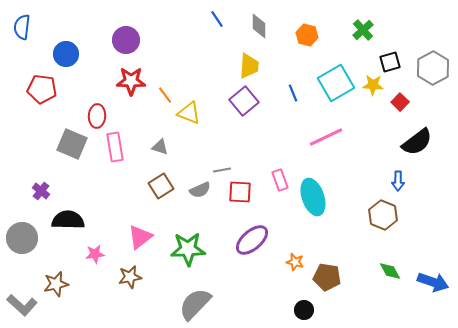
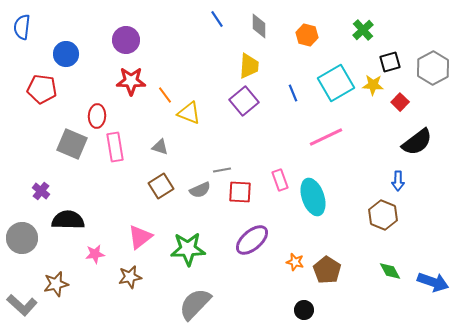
brown pentagon at (327, 277): moved 7 px up; rotated 24 degrees clockwise
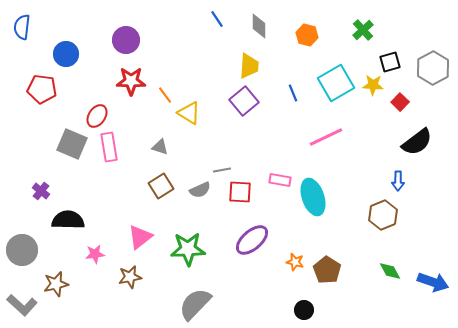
yellow triangle at (189, 113): rotated 10 degrees clockwise
red ellipse at (97, 116): rotated 30 degrees clockwise
pink rectangle at (115, 147): moved 6 px left
pink rectangle at (280, 180): rotated 60 degrees counterclockwise
brown hexagon at (383, 215): rotated 16 degrees clockwise
gray circle at (22, 238): moved 12 px down
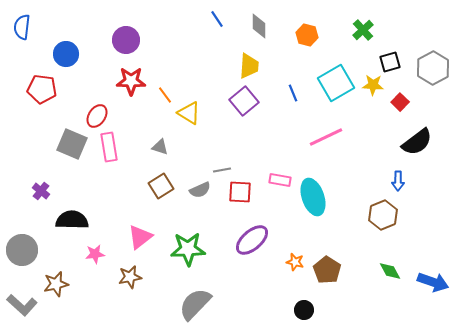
black semicircle at (68, 220): moved 4 px right
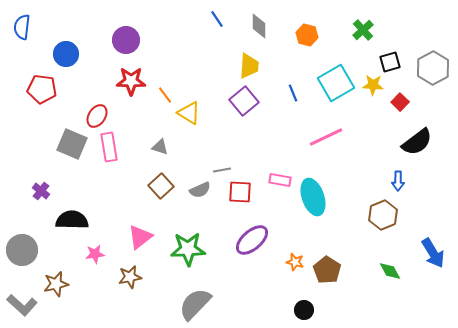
brown square at (161, 186): rotated 10 degrees counterclockwise
blue arrow at (433, 282): moved 29 px up; rotated 40 degrees clockwise
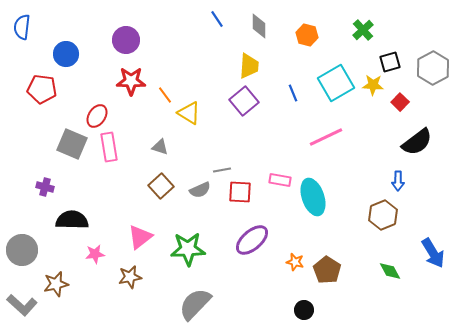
purple cross at (41, 191): moved 4 px right, 4 px up; rotated 24 degrees counterclockwise
